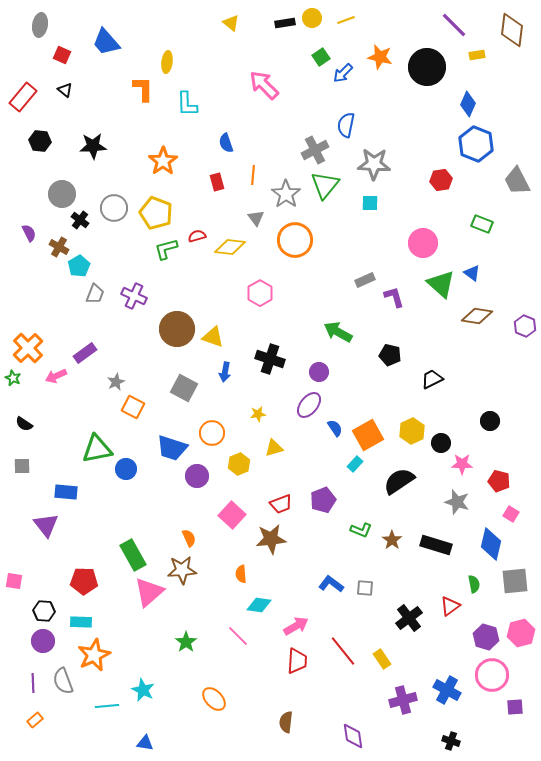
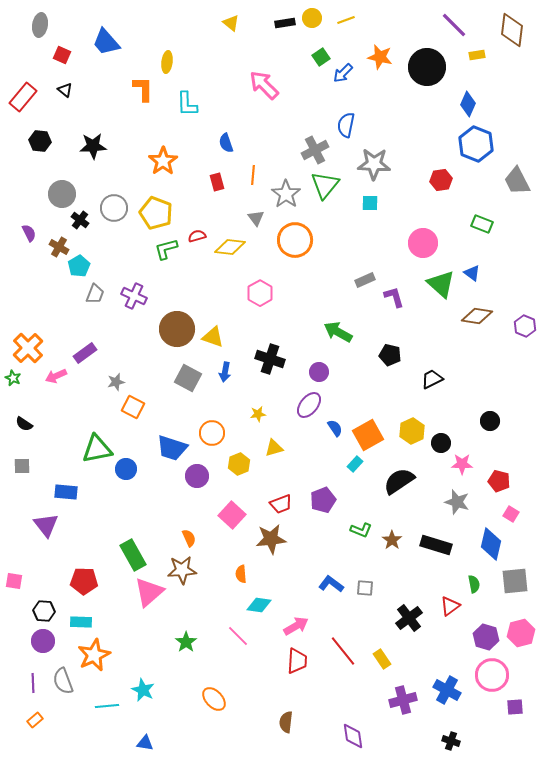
gray star at (116, 382): rotated 12 degrees clockwise
gray square at (184, 388): moved 4 px right, 10 px up
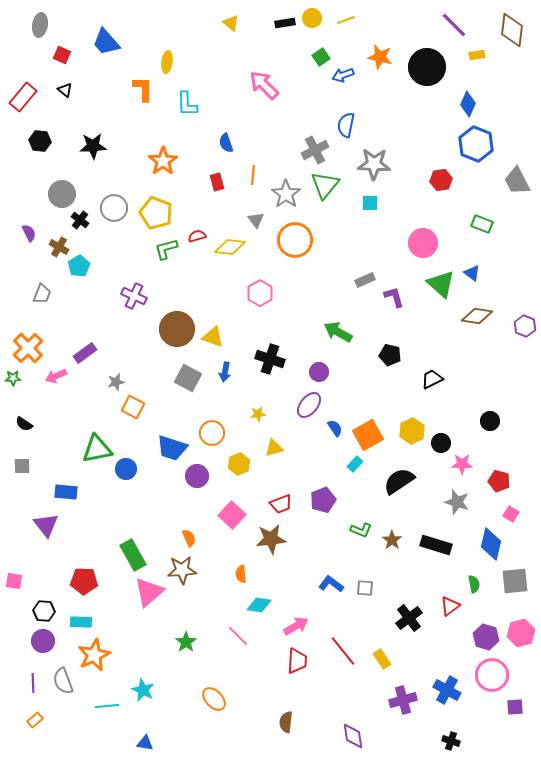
blue arrow at (343, 73): moved 2 px down; rotated 25 degrees clockwise
gray triangle at (256, 218): moved 2 px down
gray trapezoid at (95, 294): moved 53 px left
green star at (13, 378): rotated 28 degrees counterclockwise
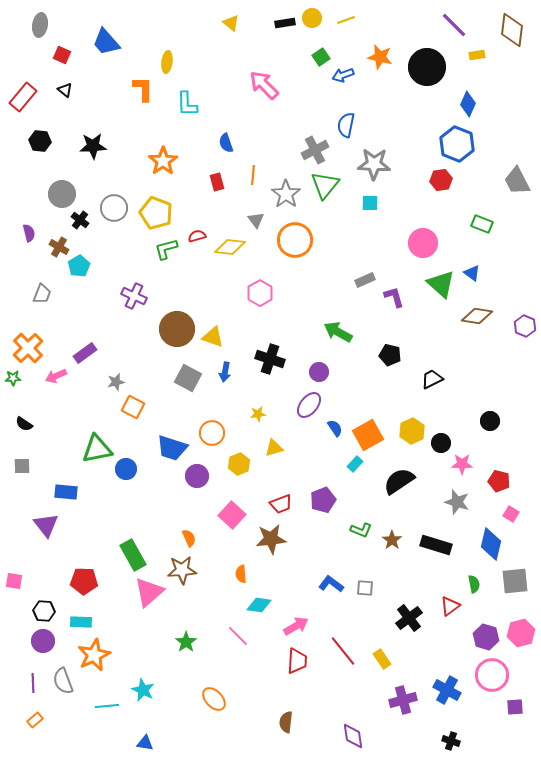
blue hexagon at (476, 144): moved 19 px left
purple semicircle at (29, 233): rotated 12 degrees clockwise
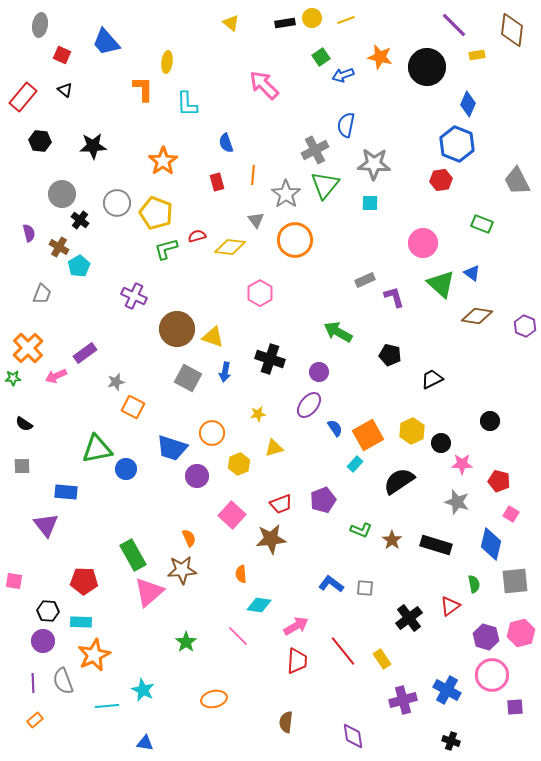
gray circle at (114, 208): moved 3 px right, 5 px up
black hexagon at (44, 611): moved 4 px right
orange ellipse at (214, 699): rotated 60 degrees counterclockwise
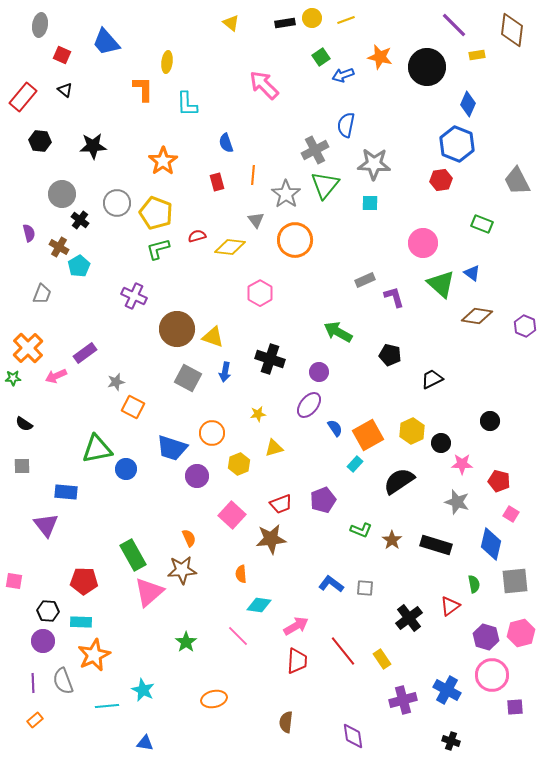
green L-shape at (166, 249): moved 8 px left
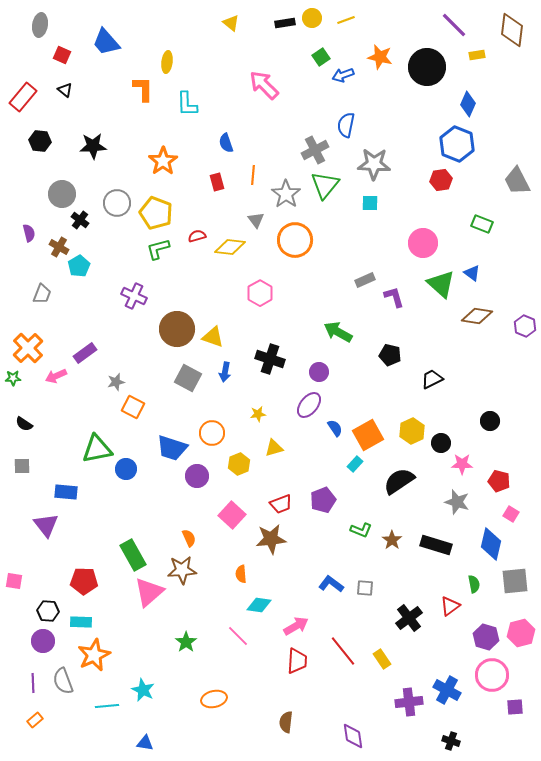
purple cross at (403, 700): moved 6 px right, 2 px down; rotated 8 degrees clockwise
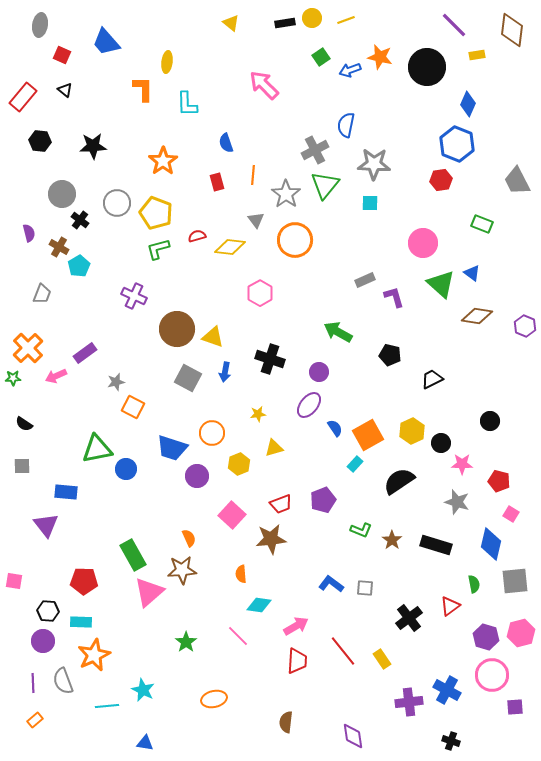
blue arrow at (343, 75): moved 7 px right, 5 px up
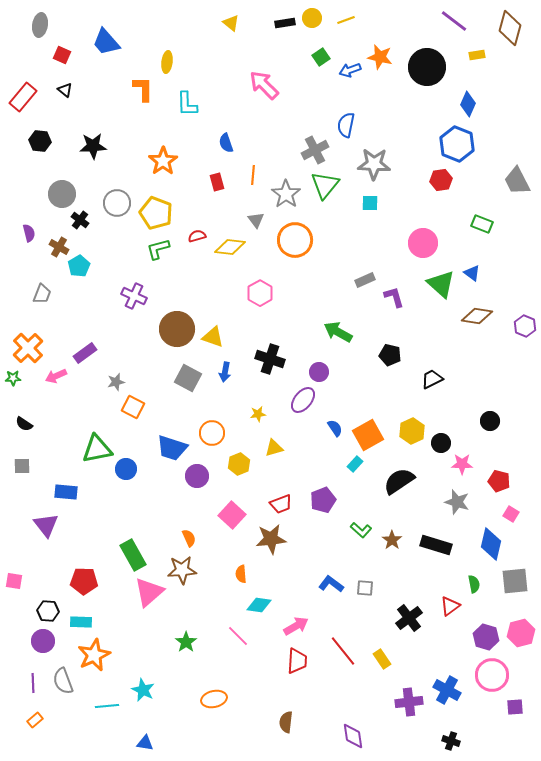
purple line at (454, 25): moved 4 px up; rotated 8 degrees counterclockwise
brown diamond at (512, 30): moved 2 px left, 2 px up; rotated 8 degrees clockwise
purple ellipse at (309, 405): moved 6 px left, 5 px up
green L-shape at (361, 530): rotated 20 degrees clockwise
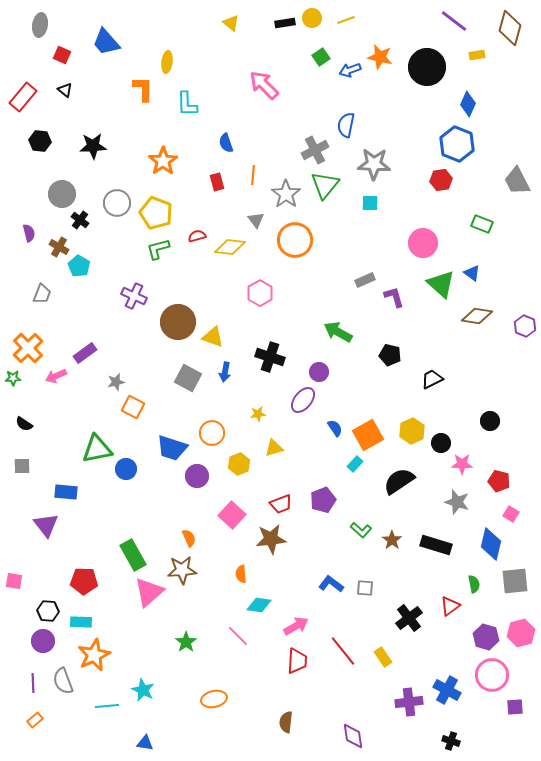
cyan pentagon at (79, 266): rotated 10 degrees counterclockwise
brown circle at (177, 329): moved 1 px right, 7 px up
black cross at (270, 359): moved 2 px up
yellow rectangle at (382, 659): moved 1 px right, 2 px up
